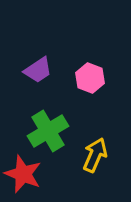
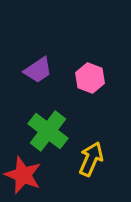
green cross: rotated 21 degrees counterclockwise
yellow arrow: moved 4 px left, 4 px down
red star: moved 1 px down
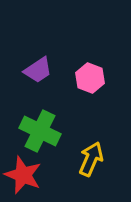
green cross: moved 8 px left; rotated 12 degrees counterclockwise
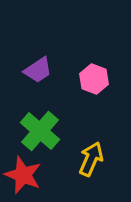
pink hexagon: moved 4 px right, 1 px down
green cross: rotated 15 degrees clockwise
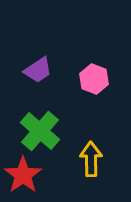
yellow arrow: rotated 24 degrees counterclockwise
red star: rotated 15 degrees clockwise
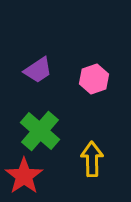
pink hexagon: rotated 20 degrees clockwise
yellow arrow: moved 1 px right
red star: moved 1 px right, 1 px down
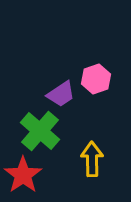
purple trapezoid: moved 23 px right, 24 px down
pink hexagon: moved 2 px right
red star: moved 1 px left, 1 px up
